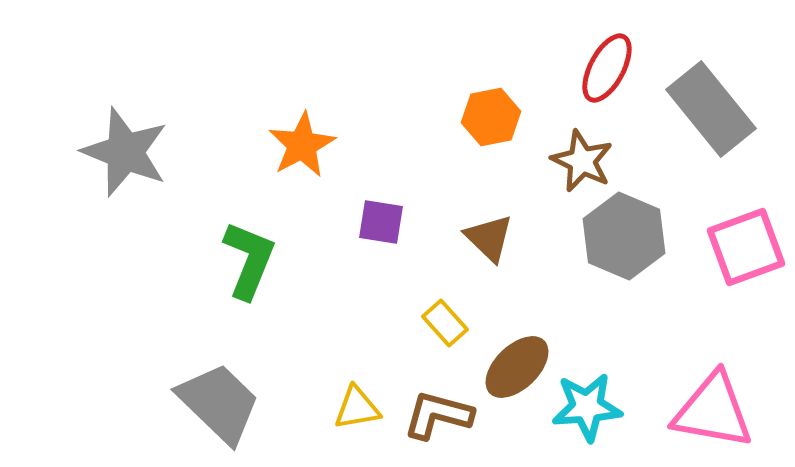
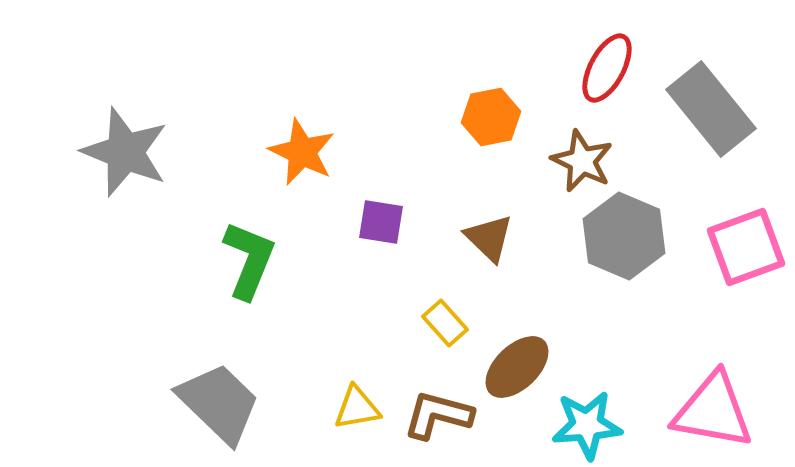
orange star: moved 7 px down; rotated 18 degrees counterclockwise
cyan star: moved 18 px down
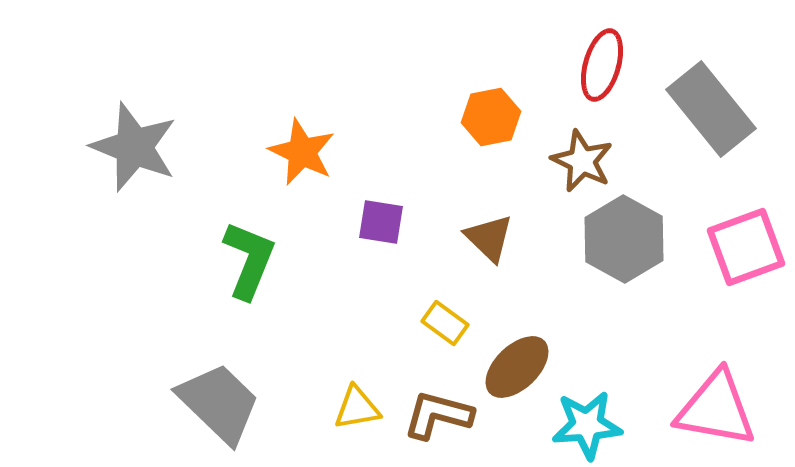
red ellipse: moved 5 px left, 3 px up; rotated 12 degrees counterclockwise
gray star: moved 9 px right, 5 px up
gray hexagon: moved 3 px down; rotated 6 degrees clockwise
yellow rectangle: rotated 12 degrees counterclockwise
pink triangle: moved 3 px right, 2 px up
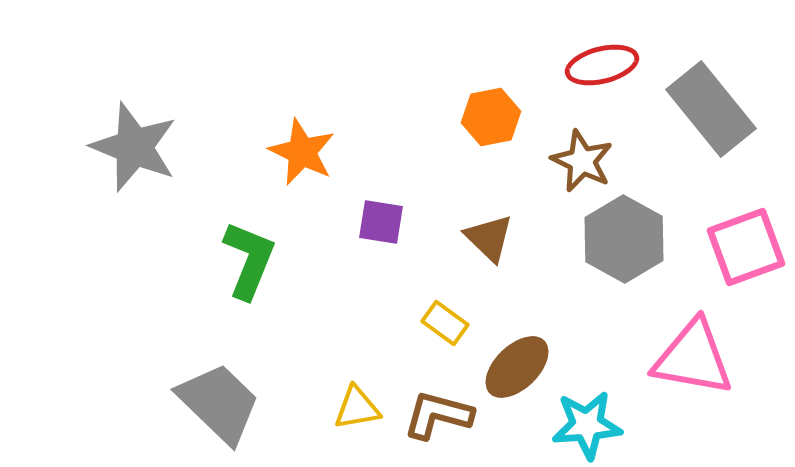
red ellipse: rotated 60 degrees clockwise
pink triangle: moved 23 px left, 51 px up
